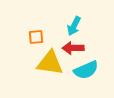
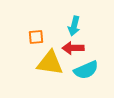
cyan arrow: rotated 12 degrees counterclockwise
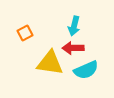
orange square: moved 11 px left, 4 px up; rotated 21 degrees counterclockwise
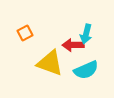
cyan arrow: moved 12 px right, 8 px down
red arrow: moved 3 px up
yellow triangle: rotated 12 degrees clockwise
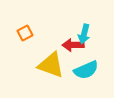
cyan arrow: moved 2 px left
yellow triangle: moved 1 px right, 2 px down
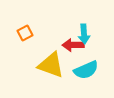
cyan arrow: rotated 18 degrees counterclockwise
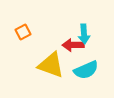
orange square: moved 2 px left, 1 px up
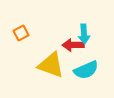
orange square: moved 2 px left, 1 px down
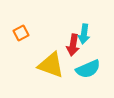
cyan arrow: rotated 12 degrees clockwise
red arrow: rotated 80 degrees counterclockwise
cyan semicircle: moved 2 px right, 1 px up
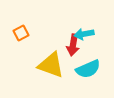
cyan arrow: rotated 72 degrees clockwise
